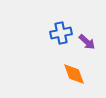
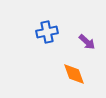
blue cross: moved 14 px left, 1 px up
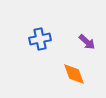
blue cross: moved 7 px left, 7 px down
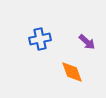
orange diamond: moved 2 px left, 2 px up
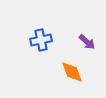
blue cross: moved 1 px right, 1 px down
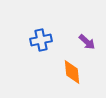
orange diamond: rotated 15 degrees clockwise
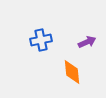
purple arrow: rotated 66 degrees counterclockwise
